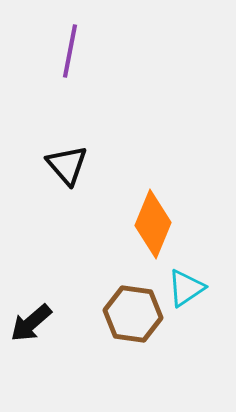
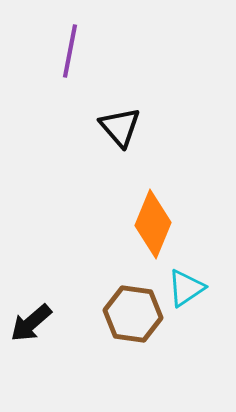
black triangle: moved 53 px right, 38 px up
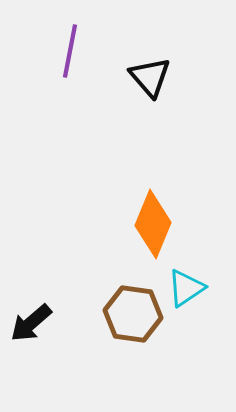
black triangle: moved 30 px right, 50 px up
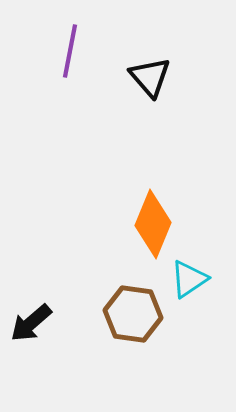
cyan triangle: moved 3 px right, 9 px up
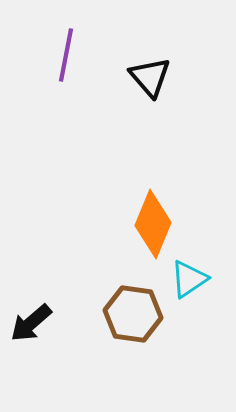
purple line: moved 4 px left, 4 px down
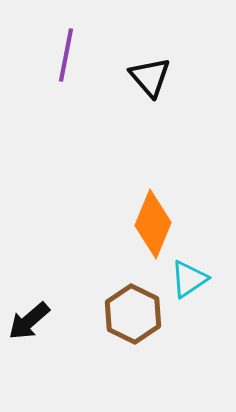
brown hexagon: rotated 18 degrees clockwise
black arrow: moved 2 px left, 2 px up
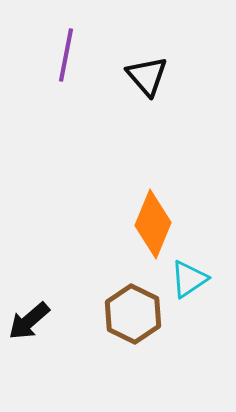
black triangle: moved 3 px left, 1 px up
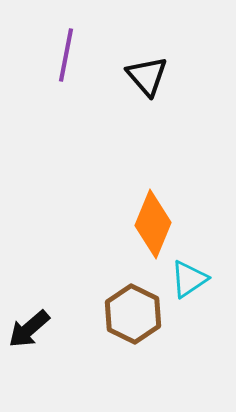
black arrow: moved 8 px down
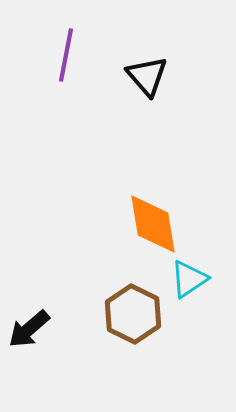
orange diamond: rotated 32 degrees counterclockwise
